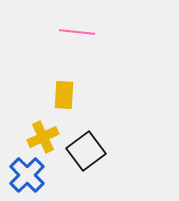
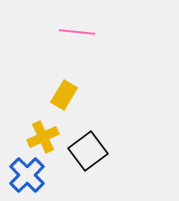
yellow rectangle: rotated 28 degrees clockwise
black square: moved 2 px right
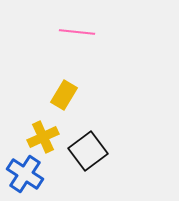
blue cross: moved 2 px left, 1 px up; rotated 12 degrees counterclockwise
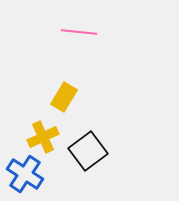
pink line: moved 2 px right
yellow rectangle: moved 2 px down
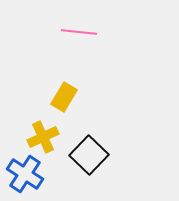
black square: moved 1 px right, 4 px down; rotated 9 degrees counterclockwise
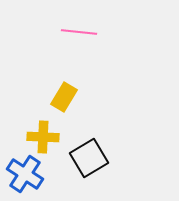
yellow cross: rotated 28 degrees clockwise
black square: moved 3 px down; rotated 15 degrees clockwise
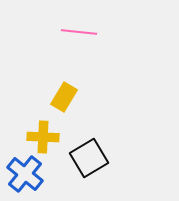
blue cross: rotated 6 degrees clockwise
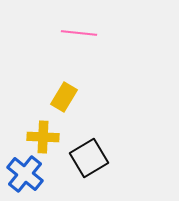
pink line: moved 1 px down
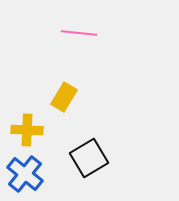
yellow cross: moved 16 px left, 7 px up
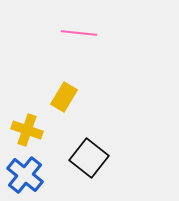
yellow cross: rotated 16 degrees clockwise
black square: rotated 21 degrees counterclockwise
blue cross: moved 1 px down
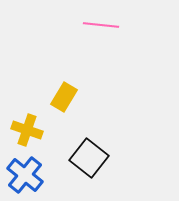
pink line: moved 22 px right, 8 px up
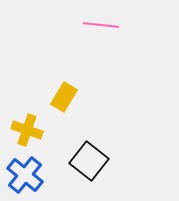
black square: moved 3 px down
